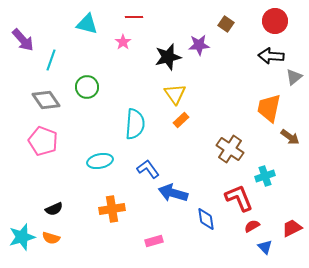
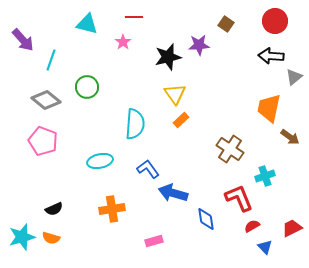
gray diamond: rotated 16 degrees counterclockwise
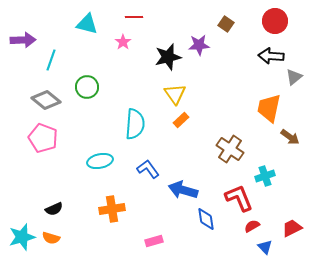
purple arrow: rotated 50 degrees counterclockwise
pink pentagon: moved 3 px up
blue arrow: moved 10 px right, 3 px up
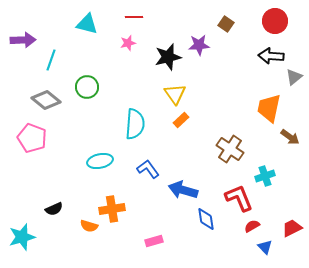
pink star: moved 5 px right, 1 px down; rotated 21 degrees clockwise
pink pentagon: moved 11 px left
orange semicircle: moved 38 px right, 12 px up
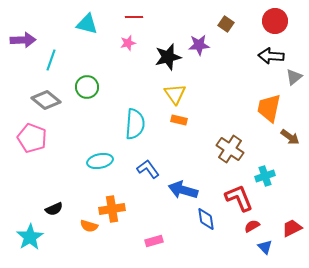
orange rectangle: moved 2 px left; rotated 56 degrees clockwise
cyan star: moved 8 px right; rotated 16 degrees counterclockwise
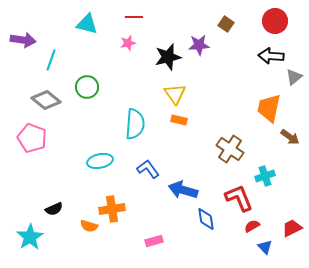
purple arrow: rotated 10 degrees clockwise
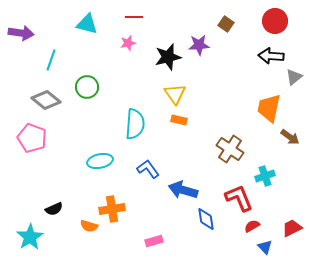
purple arrow: moved 2 px left, 7 px up
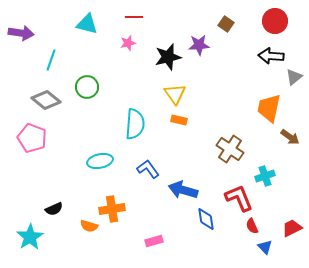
red semicircle: rotated 84 degrees counterclockwise
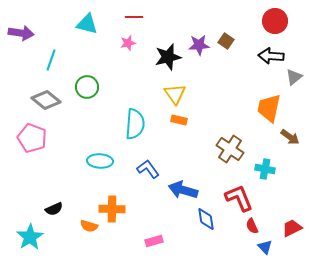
brown square: moved 17 px down
cyan ellipse: rotated 15 degrees clockwise
cyan cross: moved 7 px up; rotated 30 degrees clockwise
orange cross: rotated 10 degrees clockwise
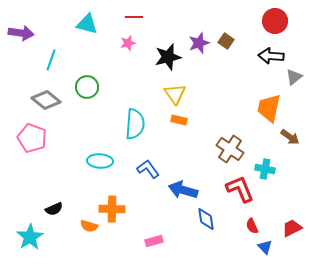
purple star: moved 2 px up; rotated 15 degrees counterclockwise
red L-shape: moved 1 px right, 9 px up
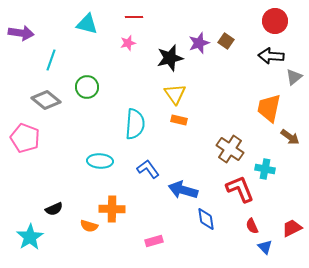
black star: moved 2 px right, 1 px down
pink pentagon: moved 7 px left
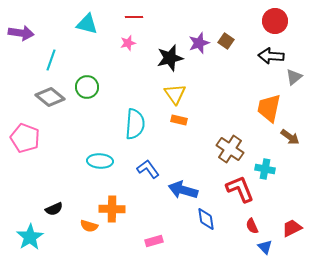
gray diamond: moved 4 px right, 3 px up
